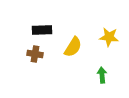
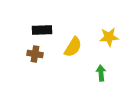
yellow star: rotated 12 degrees counterclockwise
green arrow: moved 1 px left, 2 px up
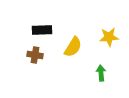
brown cross: moved 1 px down
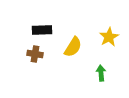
yellow star: rotated 24 degrees counterclockwise
brown cross: moved 1 px up
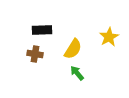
yellow semicircle: moved 2 px down
green arrow: moved 24 px left; rotated 35 degrees counterclockwise
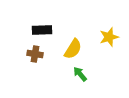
yellow star: rotated 12 degrees clockwise
green arrow: moved 3 px right, 1 px down
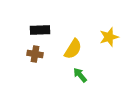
black rectangle: moved 2 px left
green arrow: moved 1 px down
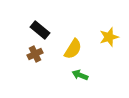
black rectangle: rotated 42 degrees clockwise
brown cross: rotated 35 degrees counterclockwise
green arrow: rotated 28 degrees counterclockwise
